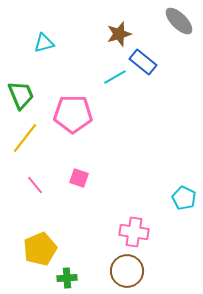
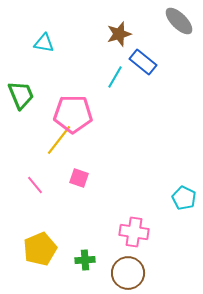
cyan triangle: rotated 25 degrees clockwise
cyan line: rotated 30 degrees counterclockwise
yellow line: moved 34 px right, 2 px down
brown circle: moved 1 px right, 2 px down
green cross: moved 18 px right, 18 px up
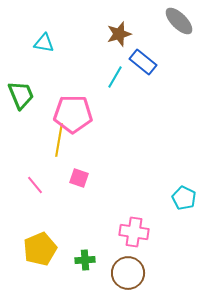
yellow line: rotated 28 degrees counterclockwise
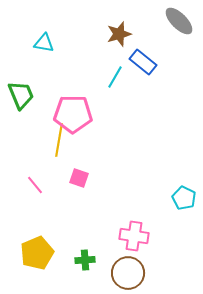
pink cross: moved 4 px down
yellow pentagon: moved 3 px left, 4 px down
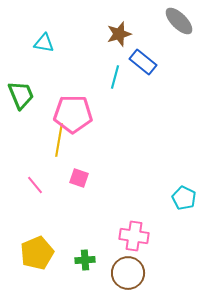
cyan line: rotated 15 degrees counterclockwise
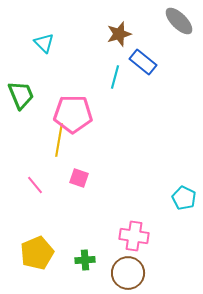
cyan triangle: rotated 35 degrees clockwise
